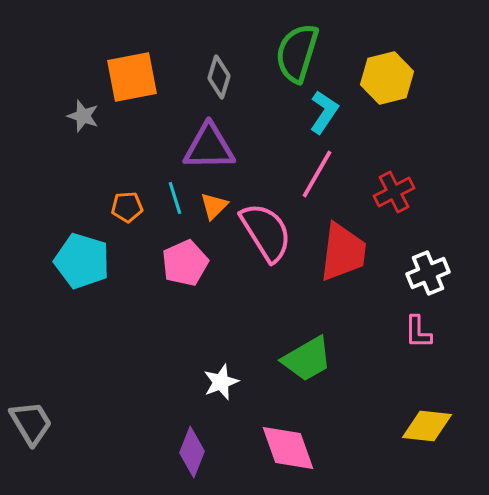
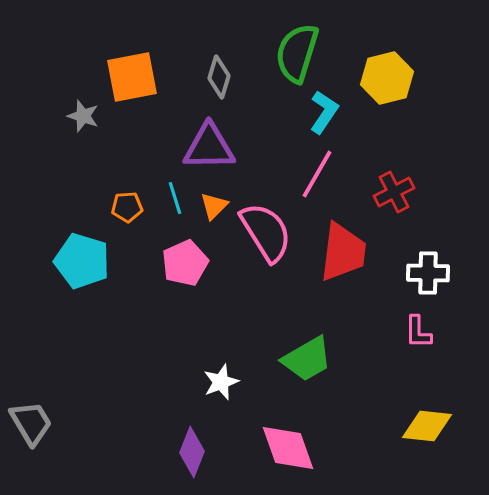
white cross: rotated 24 degrees clockwise
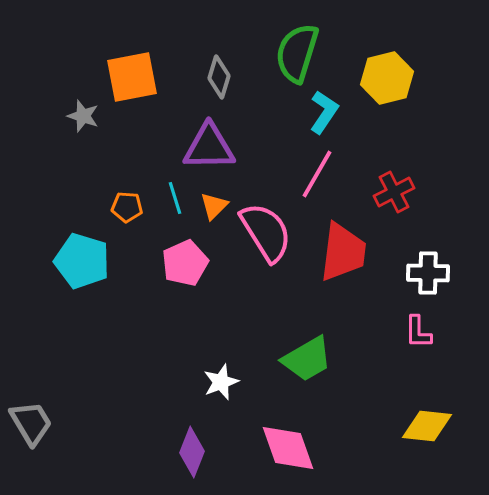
orange pentagon: rotated 8 degrees clockwise
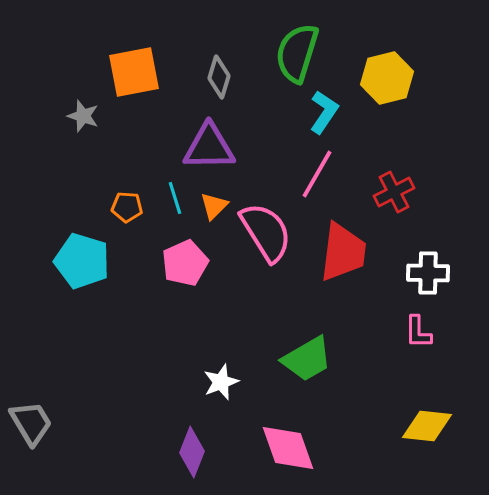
orange square: moved 2 px right, 5 px up
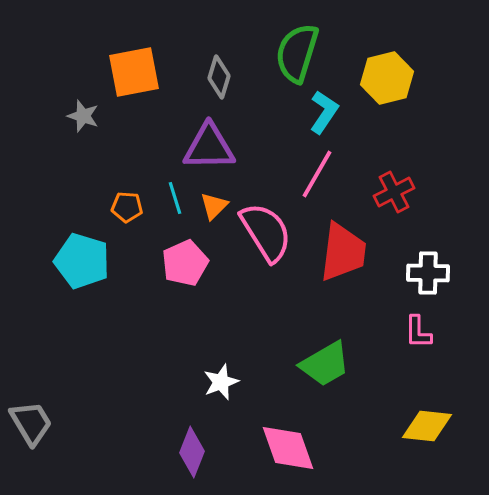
green trapezoid: moved 18 px right, 5 px down
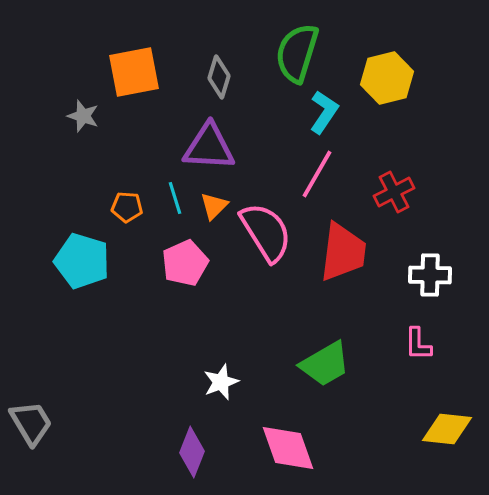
purple triangle: rotated 4 degrees clockwise
white cross: moved 2 px right, 2 px down
pink L-shape: moved 12 px down
yellow diamond: moved 20 px right, 3 px down
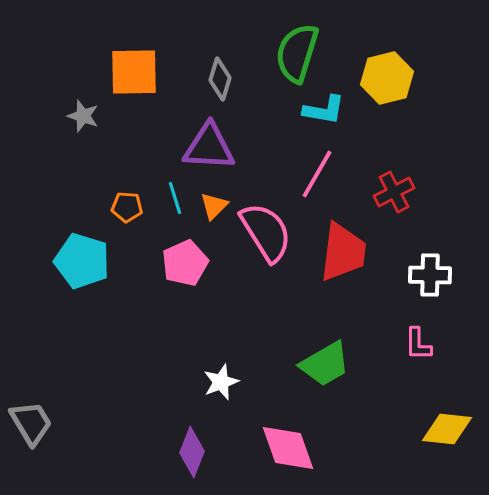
orange square: rotated 10 degrees clockwise
gray diamond: moved 1 px right, 2 px down
cyan L-shape: moved 2 px up; rotated 66 degrees clockwise
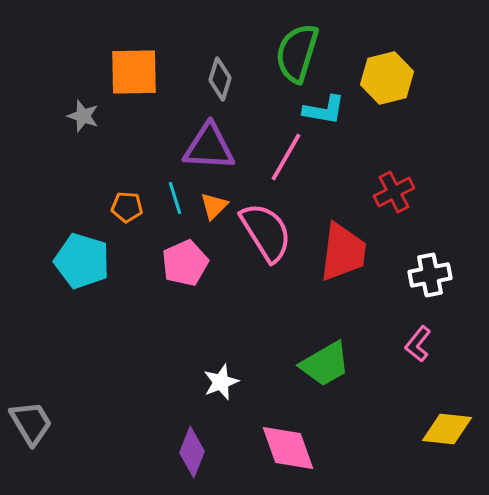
pink line: moved 31 px left, 17 px up
white cross: rotated 12 degrees counterclockwise
pink L-shape: rotated 39 degrees clockwise
